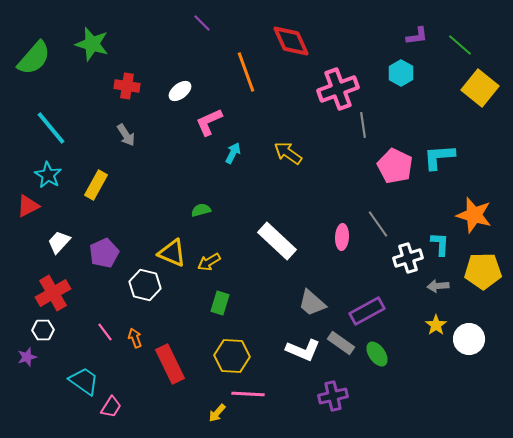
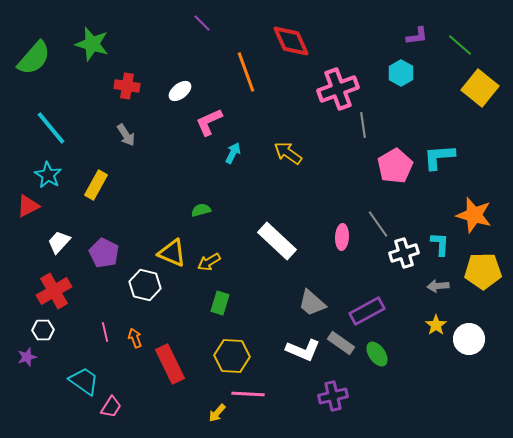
pink pentagon at (395, 166): rotated 16 degrees clockwise
purple pentagon at (104, 253): rotated 20 degrees counterclockwise
white cross at (408, 258): moved 4 px left, 5 px up
red cross at (53, 293): moved 1 px right, 2 px up
pink line at (105, 332): rotated 24 degrees clockwise
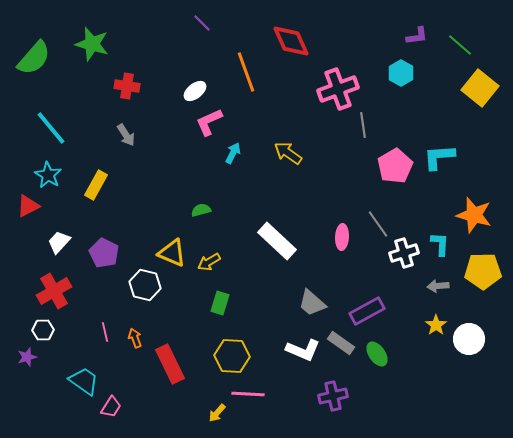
white ellipse at (180, 91): moved 15 px right
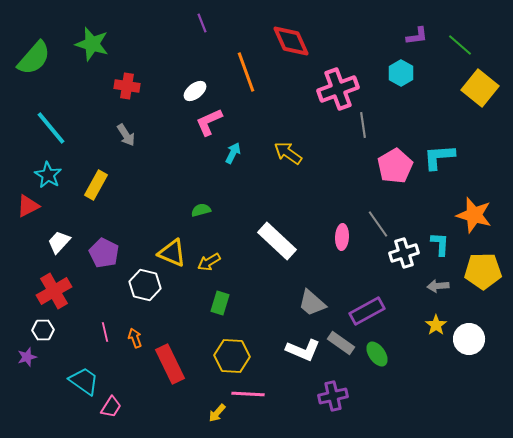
purple line at (202, 23): rotated 24 degrees clockwise
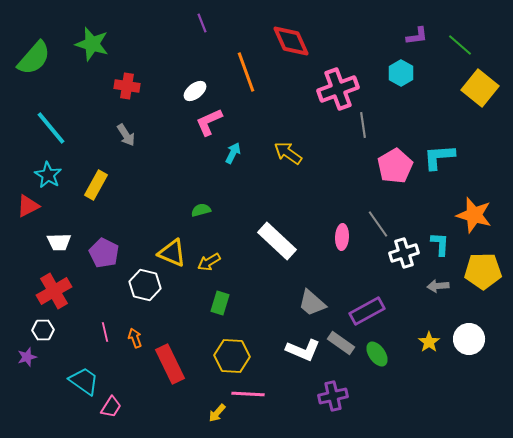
white trapezoid at (59, 242): rotated 135 degrees counterclockwise
yellow star at (436, 325): moved 7 px left, 17 px down
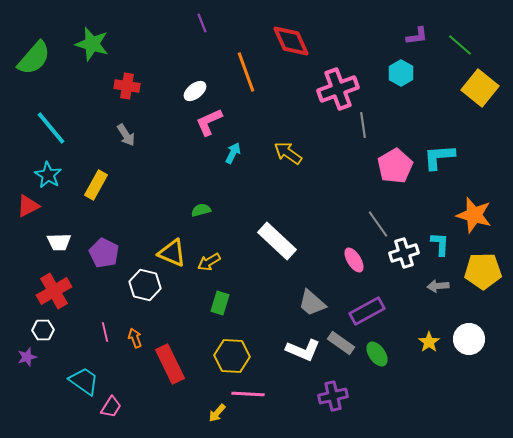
pink ellipse at (342, 237): moved 12 px right, 23 px down; rotated 35 degrees counterclockwise
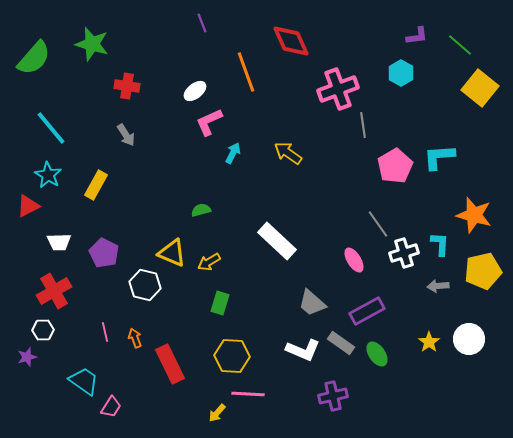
yellow pentagon at (483, 271): rotated 12 degrees counterclockwise
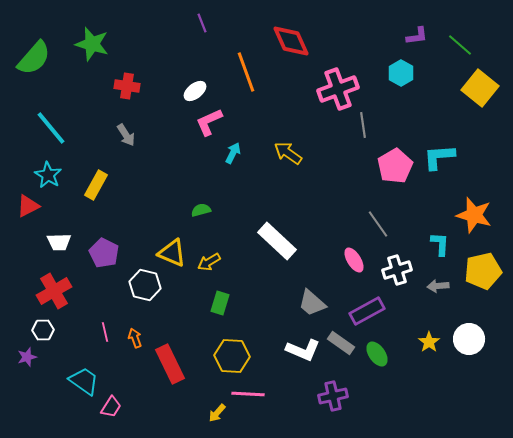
white cross at (404, 253): moved 7 px left, 17 px down
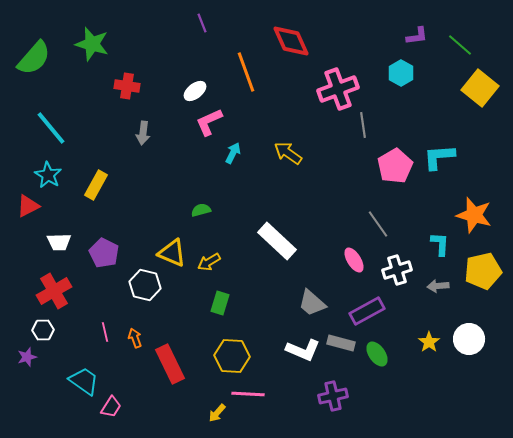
gray arrow at (126, 135): moved 17 px right, 2 px up; rotated 40 degrees clockwise
gray rectangle at (341, 343): rotated 20 degrees counterclockwise
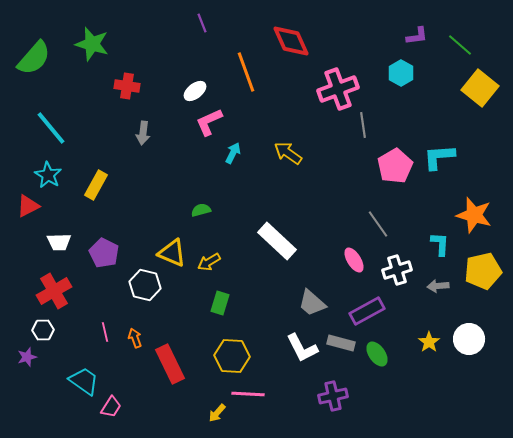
white L-shape at (303, 350): moved 1 px left, 2 px up; rotated 40 degrees clockwise
